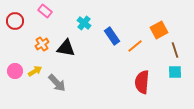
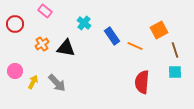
red circle: moved 3 px down
orange line: rotated 63 degrees clockwise
yellow arrow: moved 2 px left, 11 px down; rotated 32 degrees counterclockwise
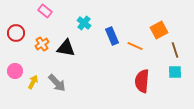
red circle: moved 1 px right, 9 px down
blue rectangle: rotated 12 degrees clockwise
red semicircle: moved 1 px up
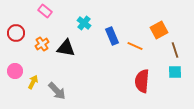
gray arrow: moved 8 px down
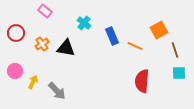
cyan square: moved 4 px right, 1 px down
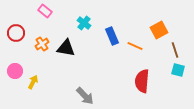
cyan square: moved 1 px left, 3 px up; rotated 16 degrees clockwise
gray arrow: moved 28 px right, 5 px down
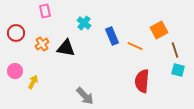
pink rectangle: rotated 40 degrees clockwise
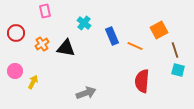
gray arrow: moved 1 px right, 3 px up; rotated 66 degrees counterclockwise
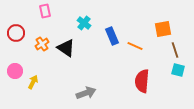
orange square: moved 4 px right, 1 px up; rotated 18 degrees clockwise
black triangle: rotated 24 degrees clockwise
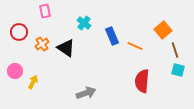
orange square: moved 1 px down; rotated 30 degrees counterclockwise
red circle: moved 3 px right, 1 px up
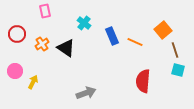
red circle: moved 2 px left, 2 px down
orange line: moved 4 px up
red semicircle: moved 1 px right
